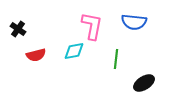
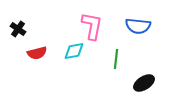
blue semicircle: moved 4 px right, 4 px down
red semicircle: moved 1 px right, 2 px up
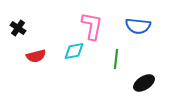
black cross: moved 1 px up
red semicircle: moved 1 px left, 3 px down
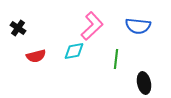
pink L-shape: rotated 36 degrees clockwise
black ellipse: rotated 70 degrees counterclockwise
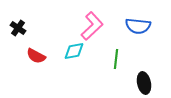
red semicircle: rotated 42 degrees clockwise
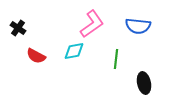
pink L-shape: moved 2 px up; rotated 8 degrees clockwise
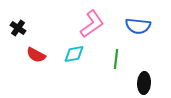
cyan diamond: moved 3 px down
red semicircle: moved 1 px up
black ellipse: rotated 15 degrees clockwise
